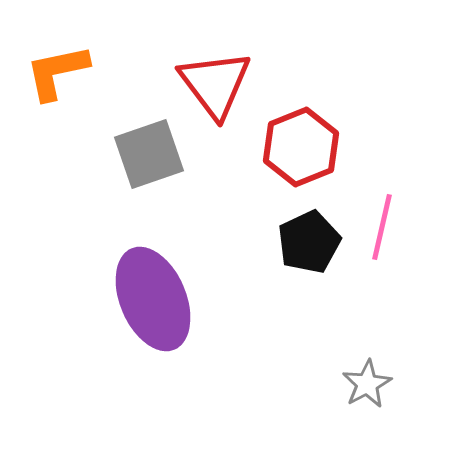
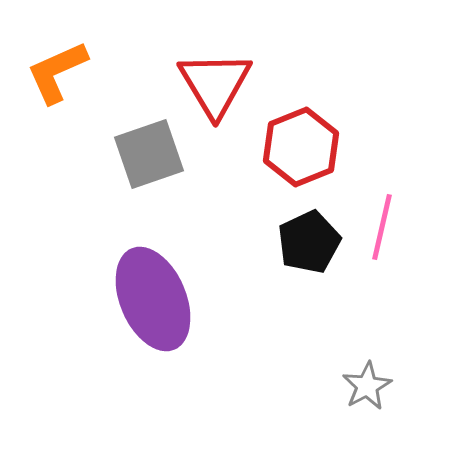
orange L-shape: rotated 12 degrees counterclockwise
red triangle: rotated 6 degrees clockwise
gray star: moved 2 px down
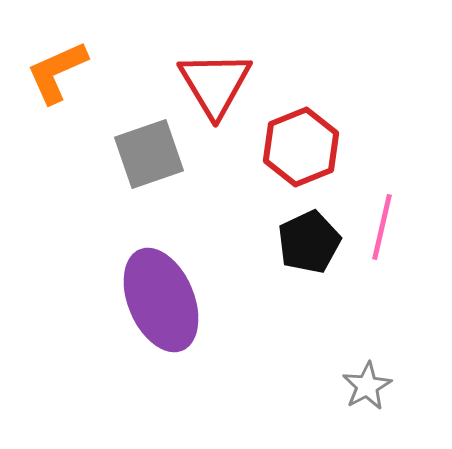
purple ellipse: moved 8 px right, 1 px down
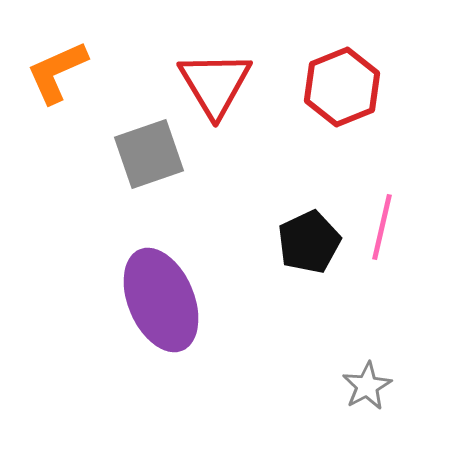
red hexagon: moved 41 px right, 60 px up
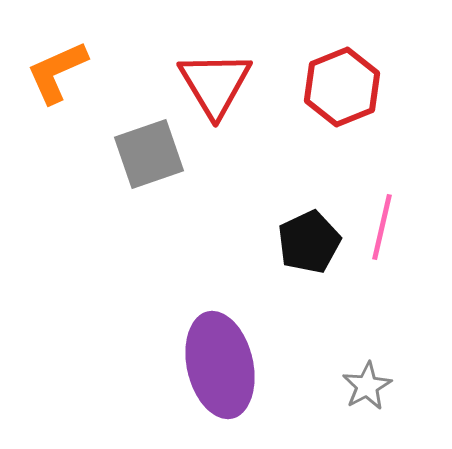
purple ellipse: moved 59 px right, 65 px down; rotated 10 degrees clockwise
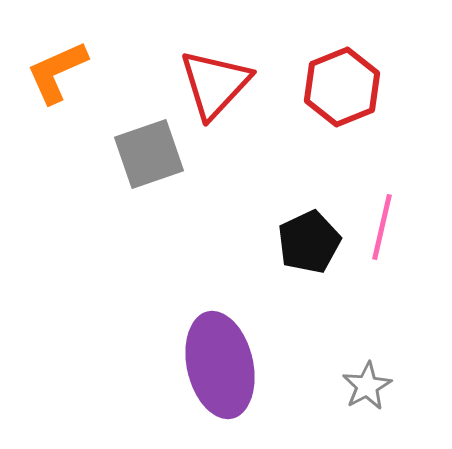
red triangle: rotated 14 degrees clockwise
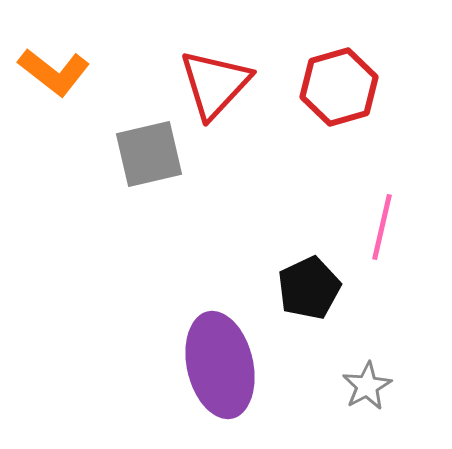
orange L-shape: moved 3 px left; rotated 118 degrees counterclockwise
red hexagon: moved 3 px left; rotated 6 degrees clockwise
gray square: rotated 6 degrees clockwise
black pentagon: moved 46 px down
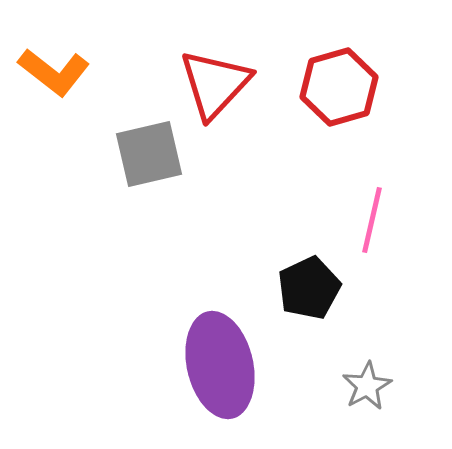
pink line: moved 10 px left, 7 px up
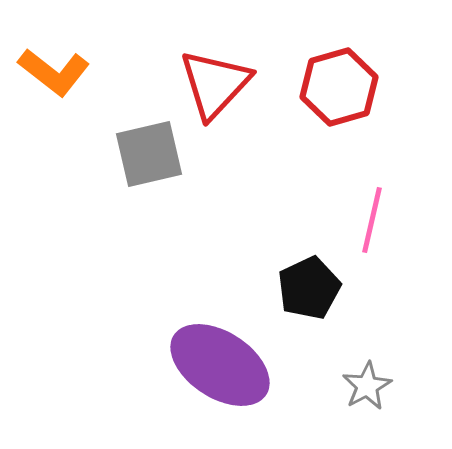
purple ellipse: rotated 44 degrees counterclockwise
